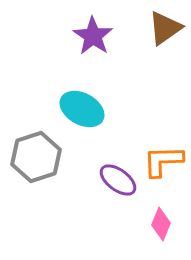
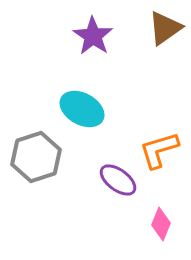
orange L-shape: moved 4 px left, 11 px up; rotated 15 degrees counterclockwise
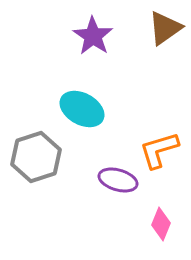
purple ellipse: rotated 21 degrees counterclockwise
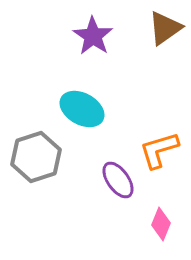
purple ellipse: rotated 39 degrees clockwise
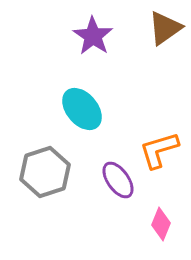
cyan ellipse: rotated 21 degrees clockwise
gray hexagon: moved 9 px right, 15 px down
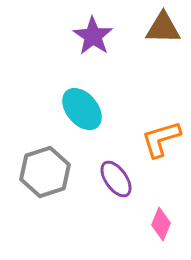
brown triangle: moved 2 px left; rotated 36 degrees clockwise
orange L-shape: moved 2 px right, 11 px up
purple ellipse: moved 2 px left, 1 px up
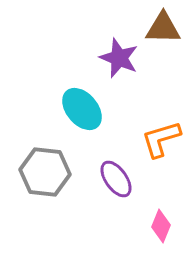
purple star: moved 26 px right, 22 px down; rotated 12 degrees counterclockwise
gray hexagon: rotated 24 degrees clockwise
pink diamond: moved 2 px down
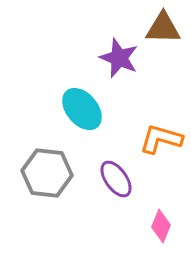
orange L-shape: rotated 33 degrees clockwise
gray hexagon: moved 2 px right, 1 px down
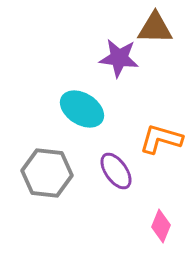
brown triangle: moved 8 px left
purple star: rotated 15 degrees counterclockwise
cyan ellipse: rotated 18 degrees counterclockwise
purple ellipse: moved 8 px up
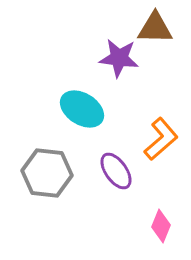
orange L-shape: rotated 123 degrees clockwise
